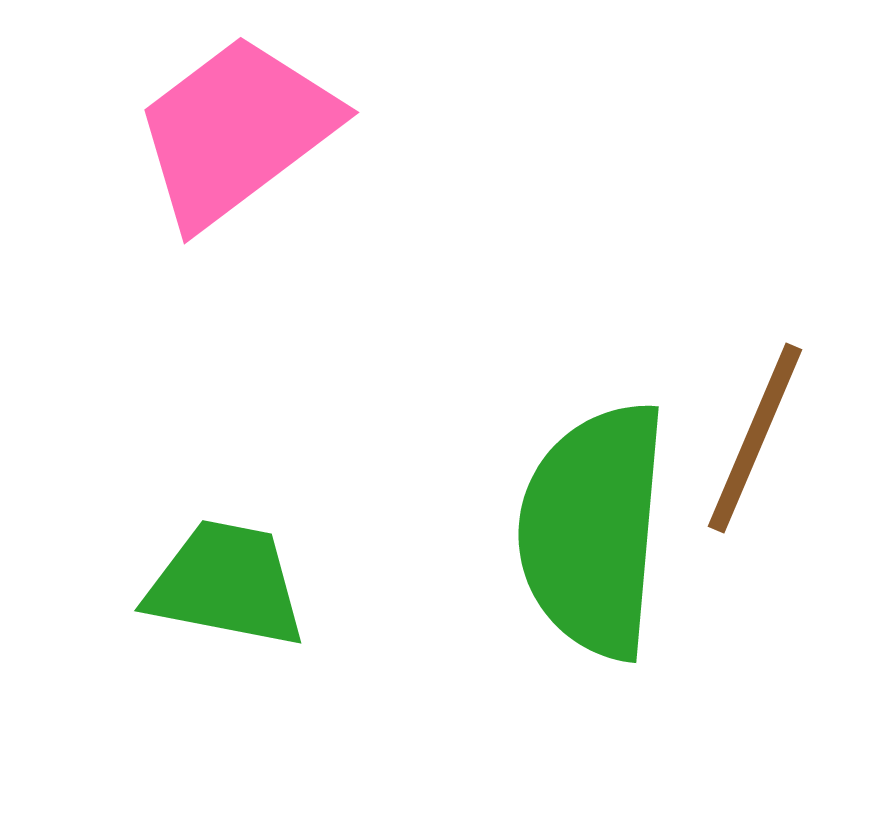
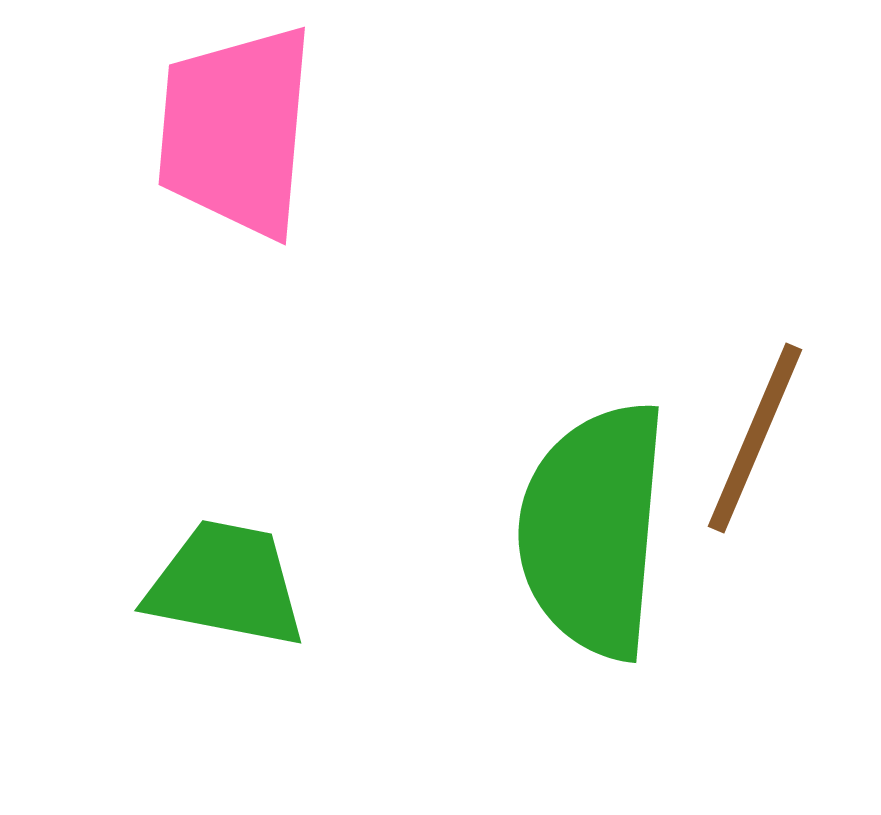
pink trapezoid: rotated 48 degrees counterclockwise
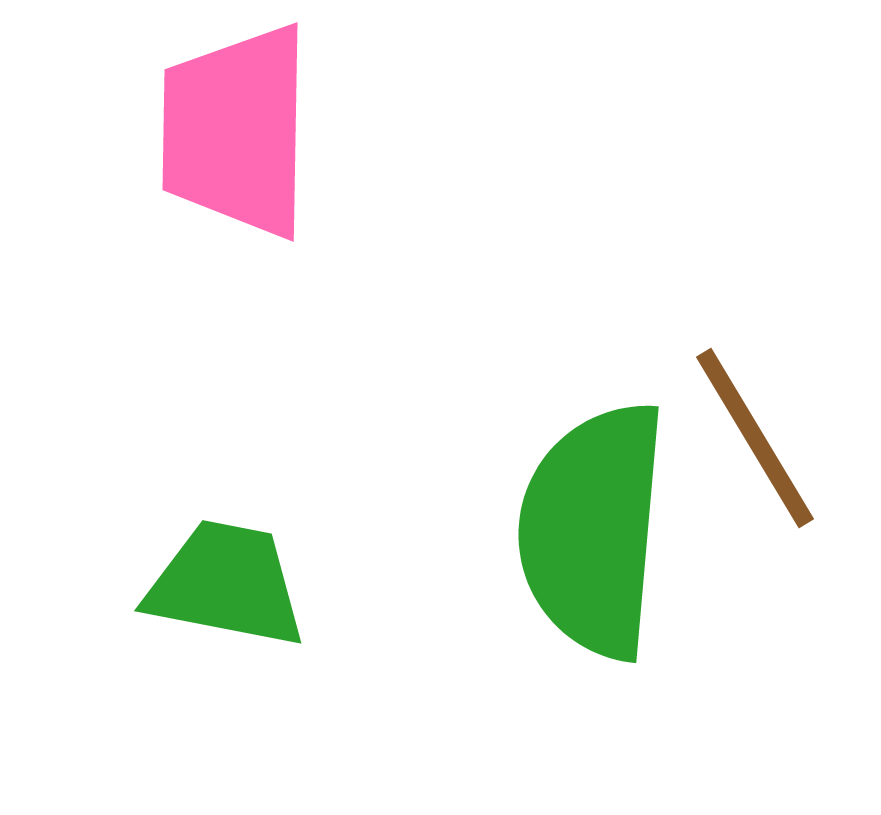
pink trapezoid: rotated 4 degrees counterclockwise
brown line: rotated 54 degrees counterclockwise
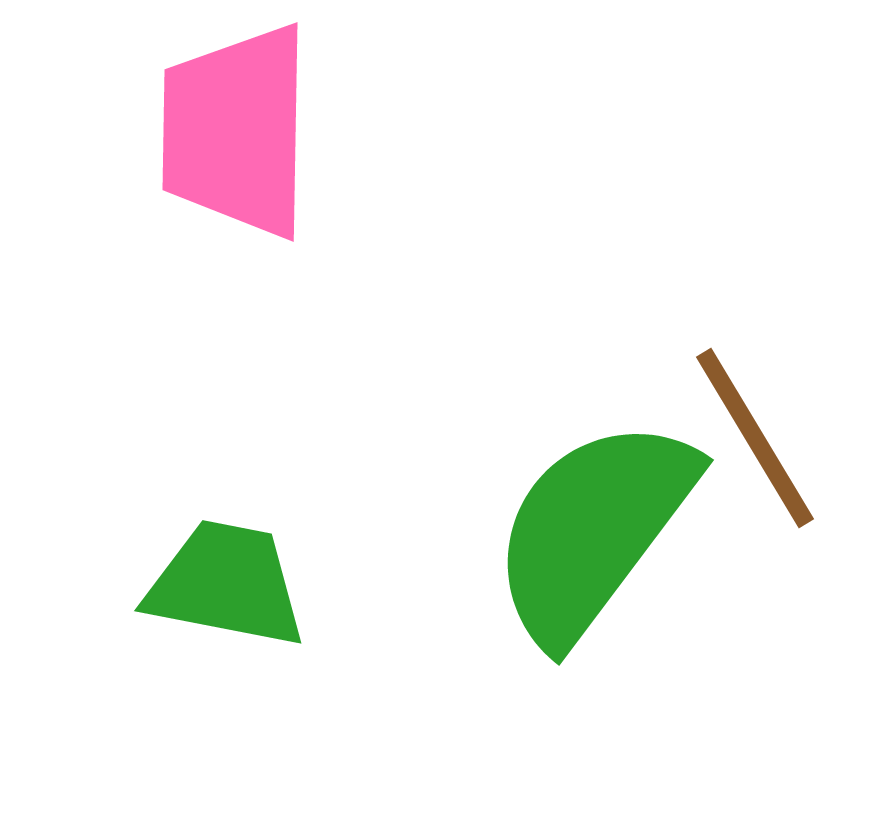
green semicircle: rotated 32 degrees clockwise
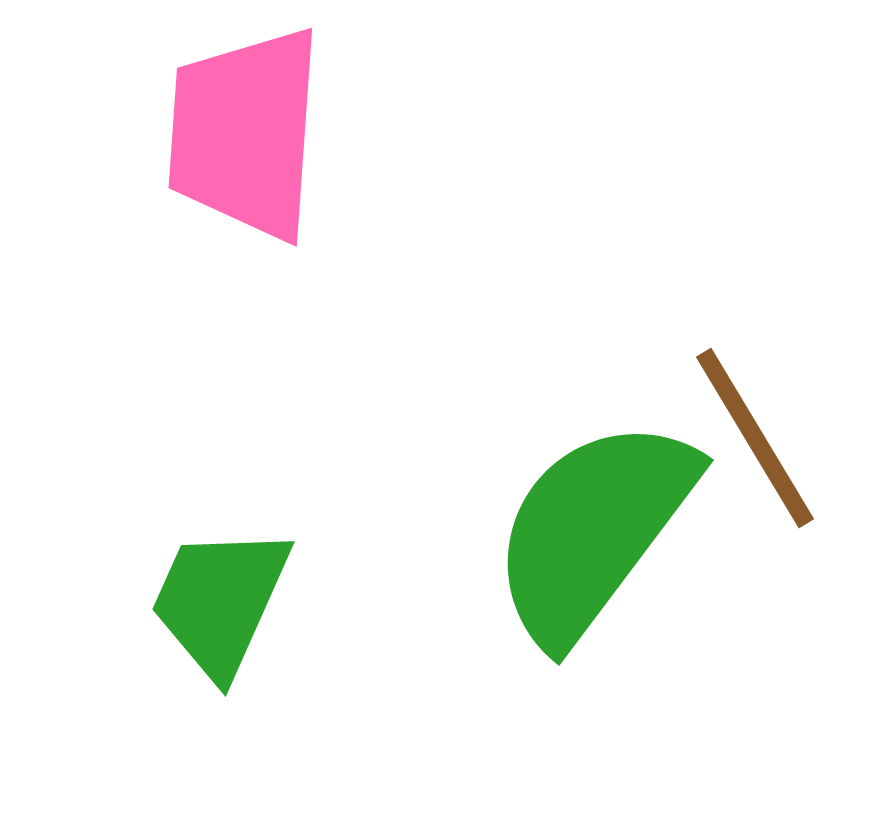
pink trapezoid: moved 9 px right, 2 px down; rotated 3 degrees clockwise
green trapezoid: moved 6 px left, 17 px down; rotated 77 degrees counterclockwise
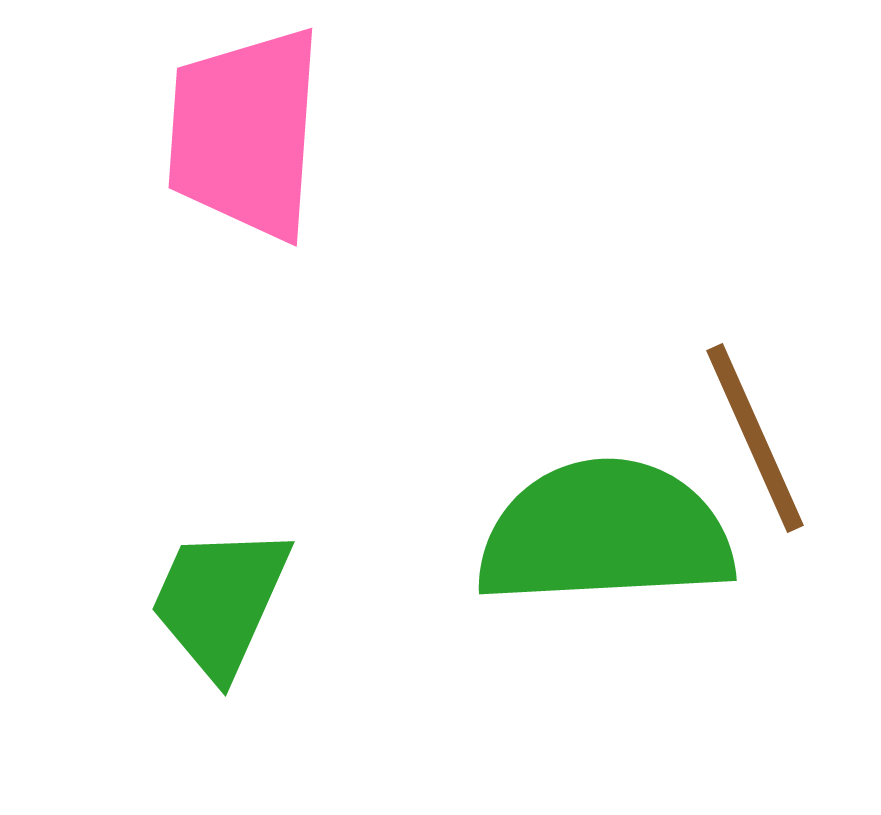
brown line: rotated 7 degrees clockwise
green semicircle: moved 12 px right, 3 px down; rotated 50 degrees clockwise
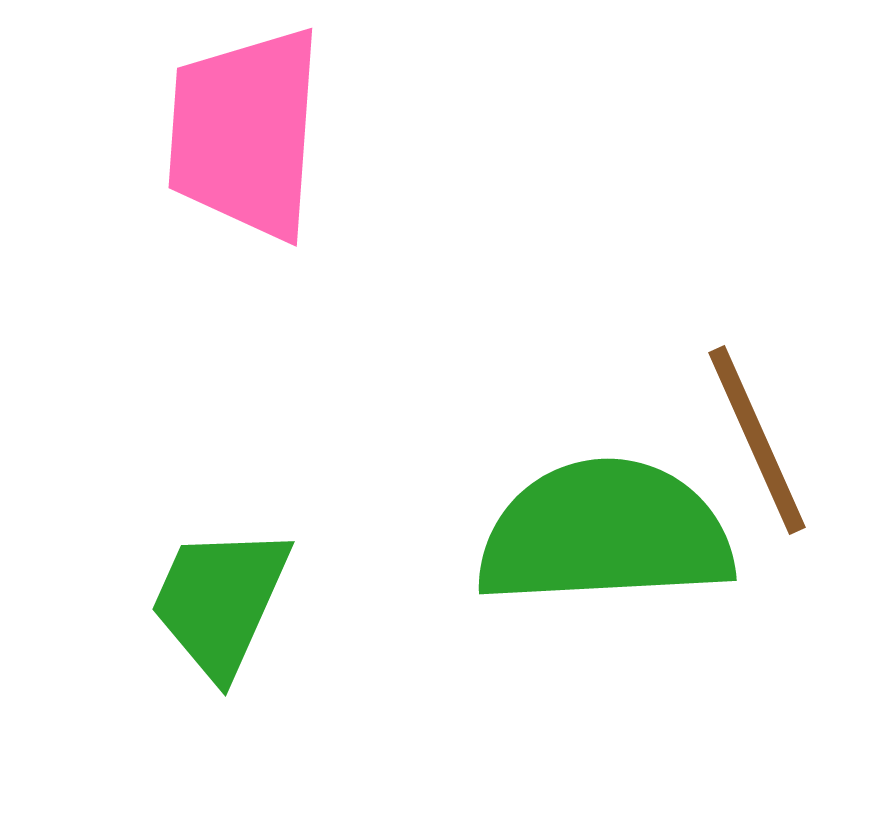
brown line: moved 2 px right, 2 px down
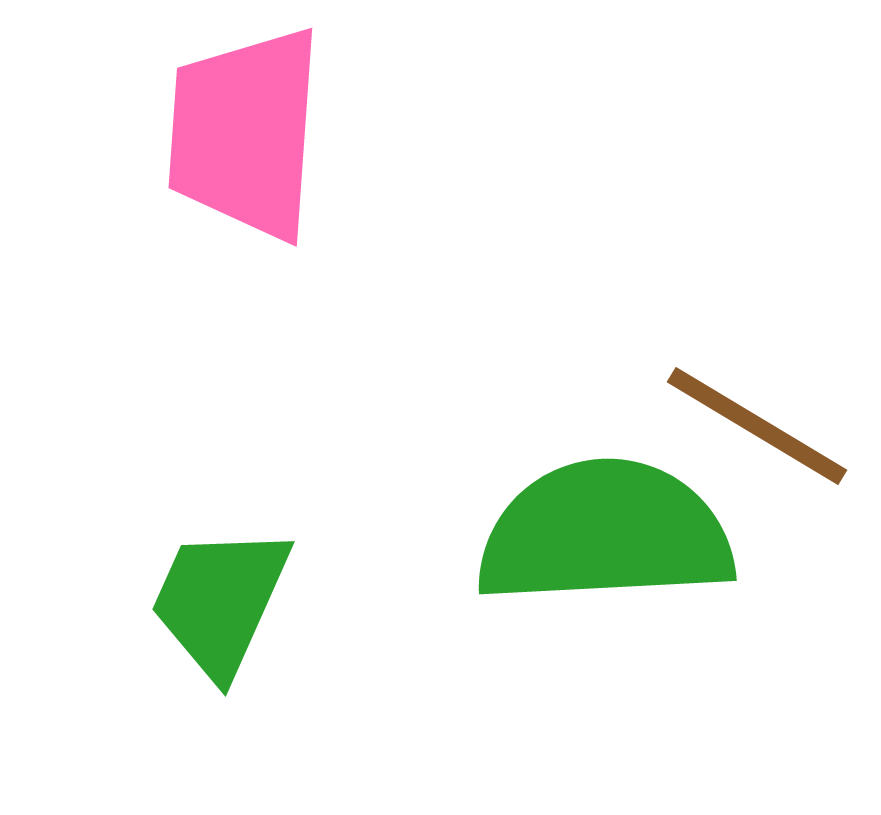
brown line: moved 14 px up; rotated 35 degrees counterclockwise
